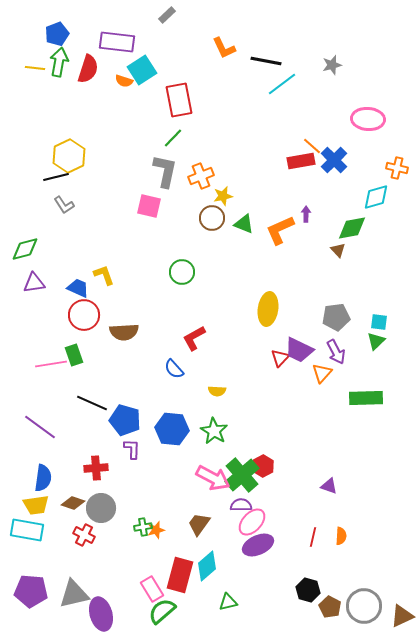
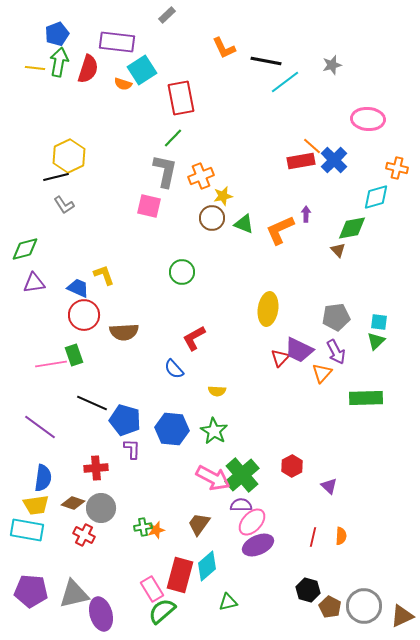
orange semicircle at (124, 81): moved 1 px left, 3 px down
cyan line at (282, 84): moved 3 px right, 2 px up
red rectangle at (179, 100): moved 2 px right, 2 px up
red hexagon at (263, 466): moved 29 px right
purple triangle at (329, 486): rotated 24 degrees clockwise
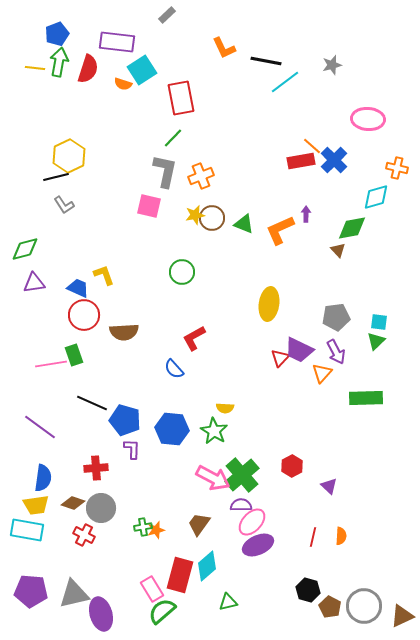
yellow star at (223, 196): moved 28 px left, 19 px down
yellow ellipse at (268, 309): moved 1 px right, 5 px up
yellow semicircle at (217, 391): moved 8 px right, 17 px down
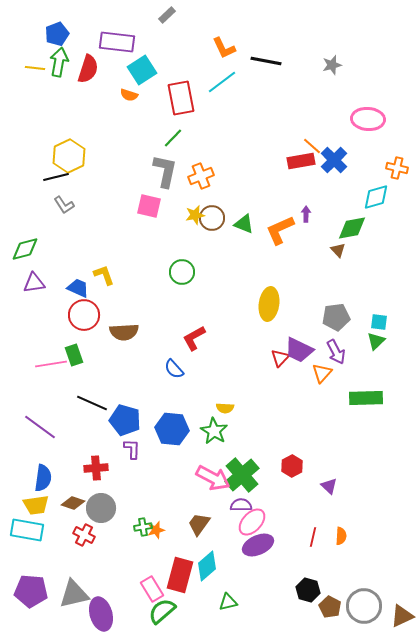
cyan line at (285, 82): moved 63 px left
orange semicircle at (123, 84): moved 6 px right, 11 px down
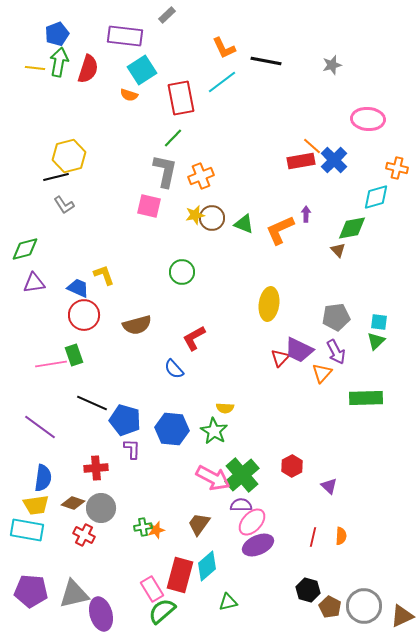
purple rectangle at (117, 42): moved 8 px right, 6 px up
yellow hexagon at (69, 156): rotated 12 degrees clockwise
brown semicircle at (124, 332): moved 13 px right, 7 px up; rotated 12 degrees counterclockwise
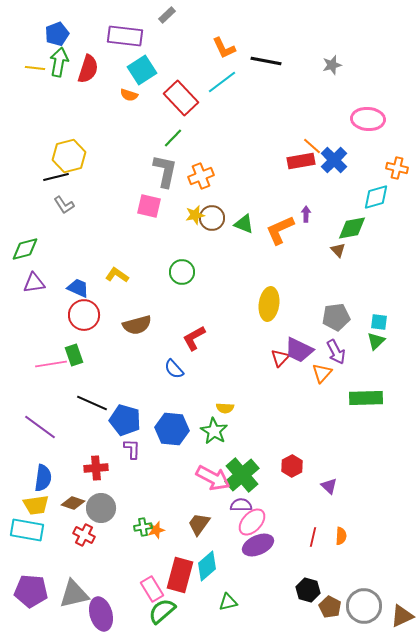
red rectangle at (181, 98): rotated 32 degrees counterclockwise
yellow L-shape at (104, 275): moved 13 px right; rotated 35 degrees counterclockwise
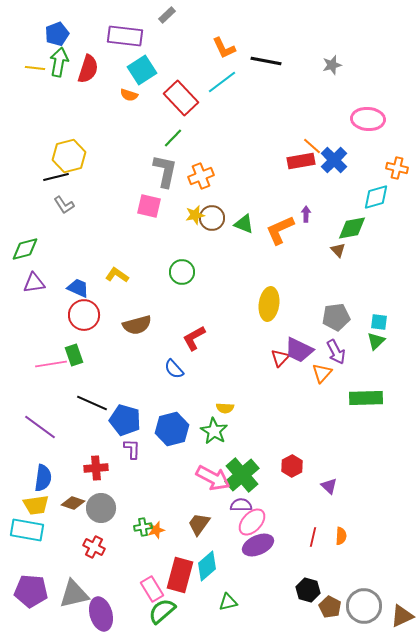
blue hexagon at (172, 429): rotated 20 degrees counterclockwise
red cross at (84, 535): moved 10 px right, 12 px down
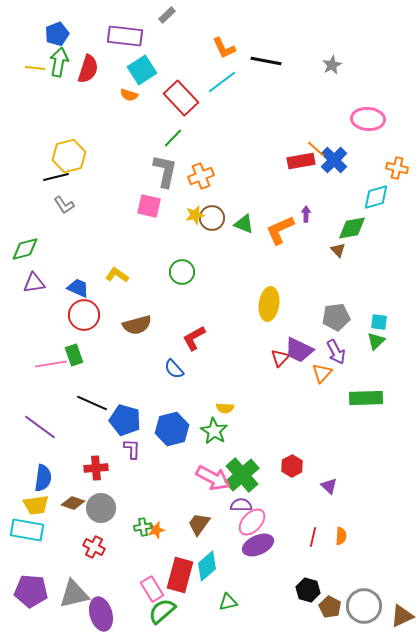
gray star at (332, 65): rotated 12 degrees counterclockwise
orange line at (312, 146): moved 4 px right, 3 px down
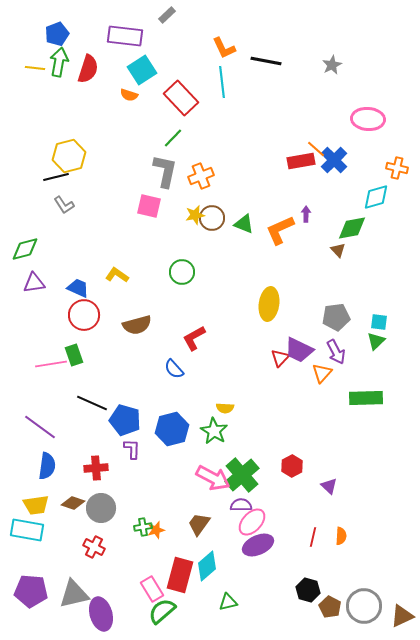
cyan line at (222, 82): rotated 60 degrees counterclockwise
blue semicircle at (43, 478): moved 4 px right, 12 px up
